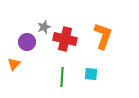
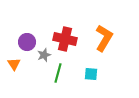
gray star: moved 28 px down
orange L-shape: moved 1 px right, 2 px down; rotated 12 degrees clockwise
orange triangle: rotated 16 degrees counterclockwise
green line: moved 4 px left, 4 px up; rotated 12 degrees clockwise
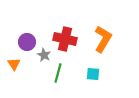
orange L-shape: moved 1 px left, 1 px down
gray star: rotated 24 degrees counterclockwise
cyan square: moved 2 px right
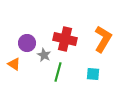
purple circle: moved 1 px down
orange triangle: rotated 24 degrees counterclockwise
green line: moved 1 px up
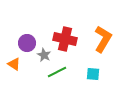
green line: moved 1 px left; rotated 48 degrees clockwise
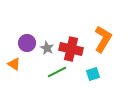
red cross: moved 6 px right, 10 px down
gray star: moved 3 px right, 7 px up
cyan square: rotated 24 degrees counterclockwise
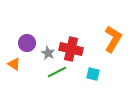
orange L-shape: moved 10 px right
gray star: moved 1 px right, 5 px down
cyan square: rotated 32 degrees clockwise
